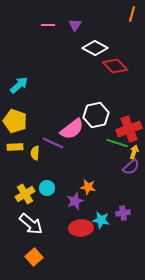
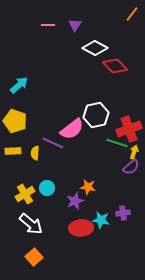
orange line: rotated 21 degrees clockwise
yellow rectangle: moved 2 px left, 4 px down
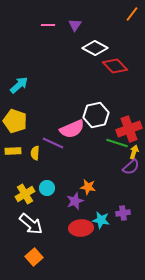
pink semicircle: rotated 15 degrees clockwise
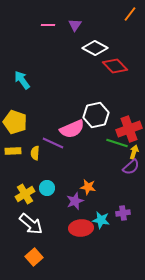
orange line: moved 2 px left
cyan arrow: moved 3 px right, 5 px up; rotated 84 degrees counterclockwise
yellow pentagon: moved 1 px down
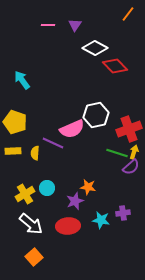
orange line: moved 2 px left
green line: moved 10 px down
red ellipse: moved 13 px left, 2 px up
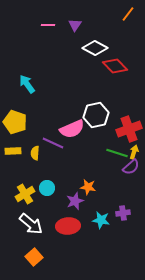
cyan arrow: moved 5 px right, 4 px down
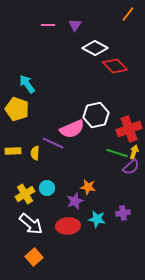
yellow pentagon: moved 2 px right, 13 px up
cyan star: moved 4 px left, 1 px up
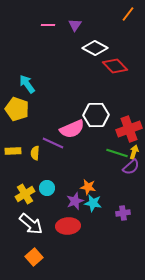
white hexagon: rotated 10 degrees clockwise
cyan star: moved 4 px left, 16 px up
